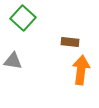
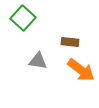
gray triangle: moved 25 px right
orange arrow: rotated 120 degrees clockwise
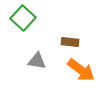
gray triangle: moved 1 px left
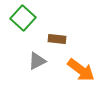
brown rectangle: moved 13 px left, 3 px up
gray triangle: rotated 36 degrees counterclockwise
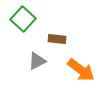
green square: moved 1 px down
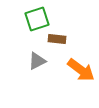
green square: moved 14 px right; rotated 30 degrees clockwise
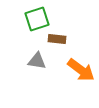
gray triangle: rotated 36 degrees clockwise
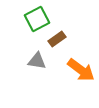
green square: rotated 10 degrees counterclockwise
brown rectangle: rotated 42 degrees counterclockwise
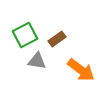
green square: moved 12 px left, 16 px down
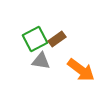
green square: moved 10 px right, 4 px down
gray triangle: moved 4 px right
